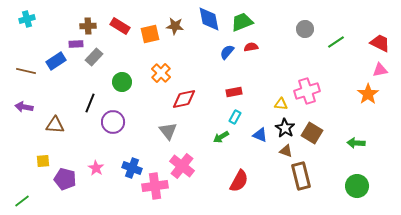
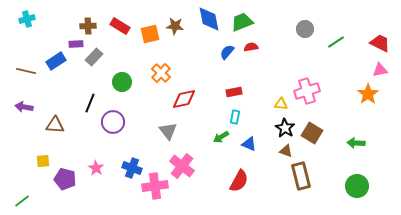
cyan rectangle at (235, 117): rotated 16 degrees counterclockwise
blue triangle at (260, 135): moved 11 px left, 9 px down
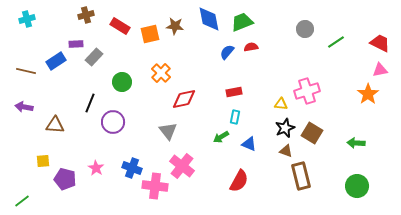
brown cross at (88, 26): moved 2 px left, 11 px up; rotated 14 degrees counterclockwise
black star at (285, 128): rotated 18 degrees clockwise
pink cross at (155, 186): rotated 15 degrees clockwise
